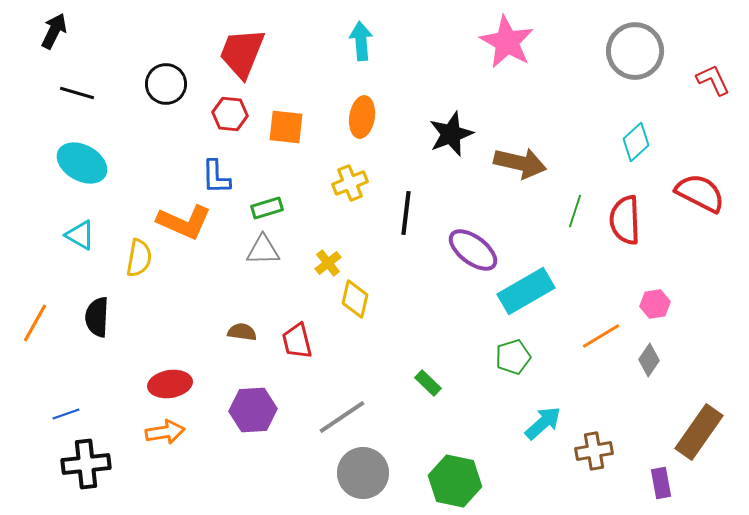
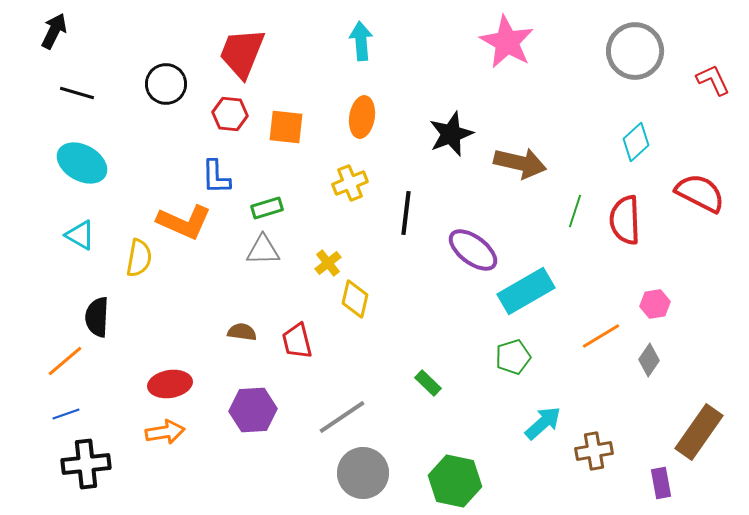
orange line at (35, 323): moved 30 px right, 38 px down; rotated 21 degrees clockwise
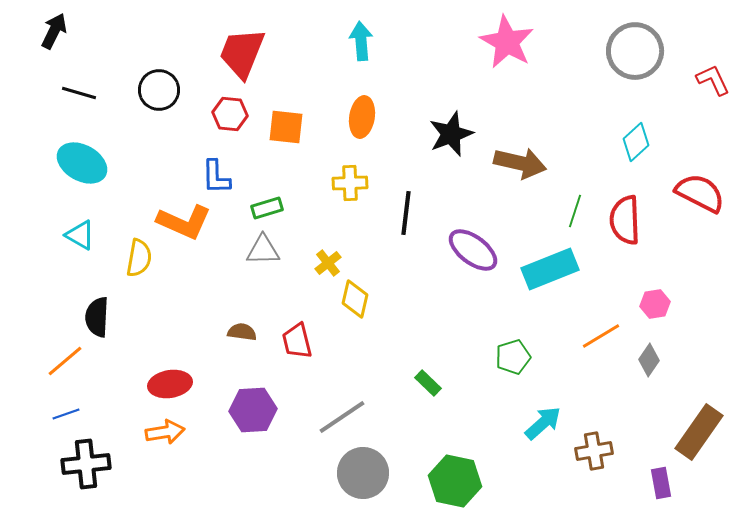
black circle at (166, 84): moved 7 px left, 6 px down
black line at (77, 93): moved 2 px right
yellow cross at (350, 183): rotated 20 degrees clockwise
cyan rectangle at (526, 291): moved 24 px right, 22 px up; rotated 8 degrees clockwise
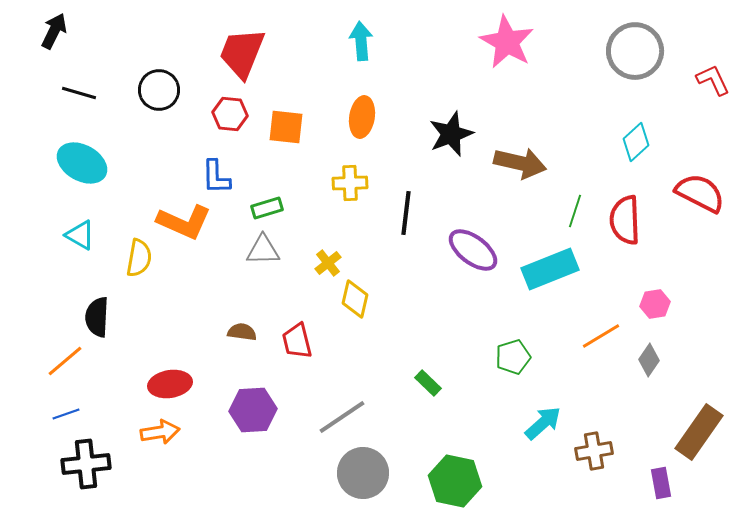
orange arrow at (165, 432): moved 5 px left
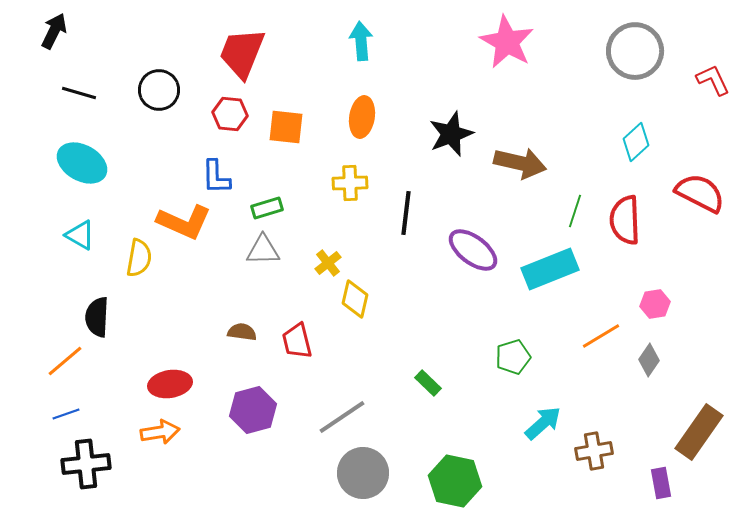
purple hexagon at (253, 410): rotated 12 degrees counterclockwise
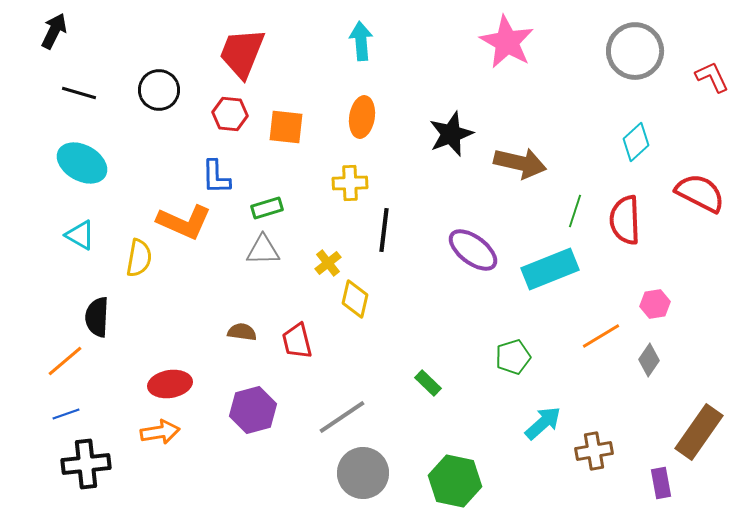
red L-shape at (713, 80): moved 1 px left, 3 px up
black line at (406, 213): moved 22 px left, 17 px down
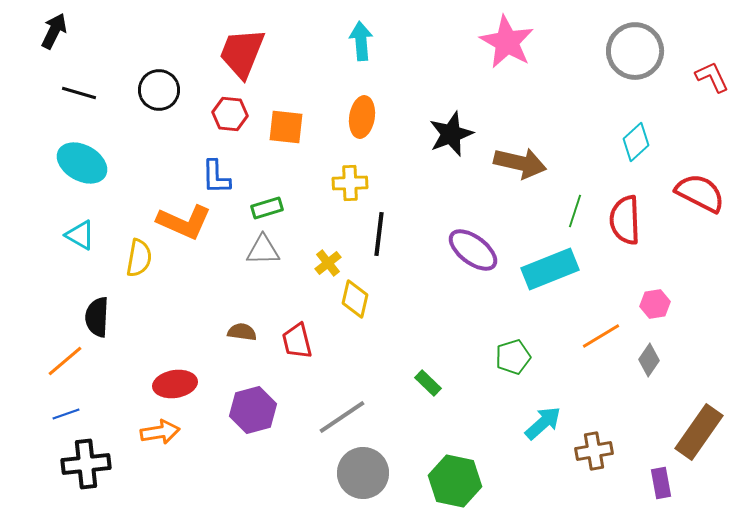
black line at (384, 230): moved 5 px left, 4 px down
red ellipse at (170, 384): moved 5 px right
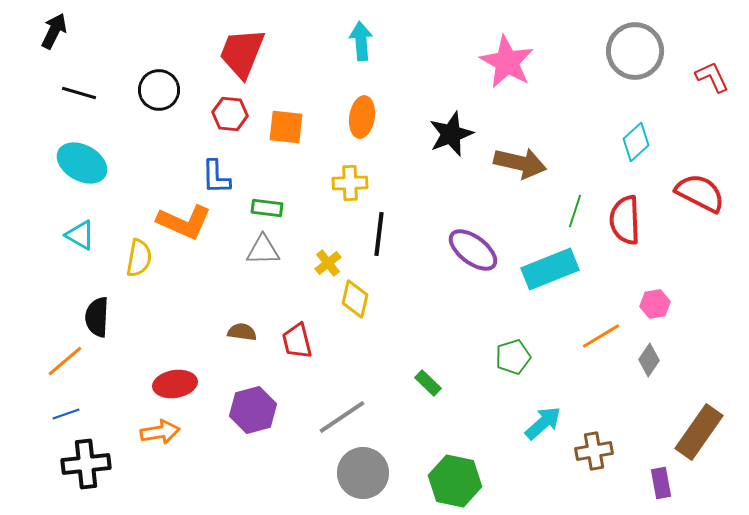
pink star at (507, 42): moved 20 px down
green rectangle at (267, 208): rotated 24 degrees clockwise
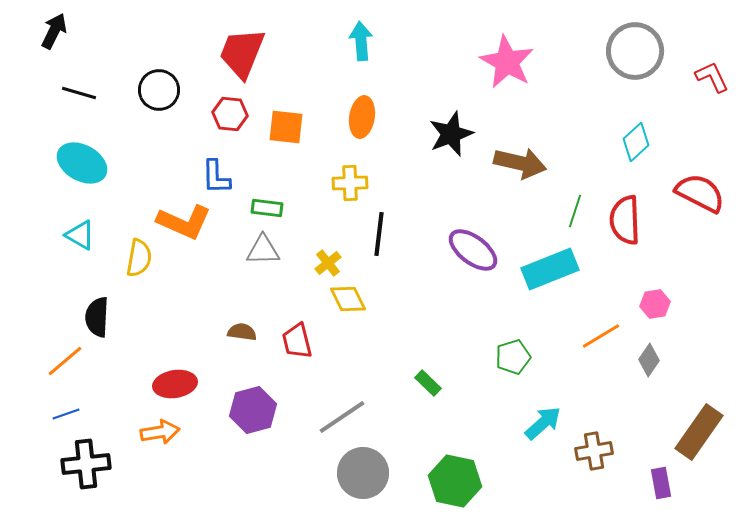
yellow diamond at (355, 299): moved 7 px left; rotated 39 degrees counterclockwise
